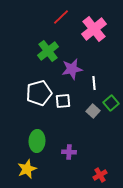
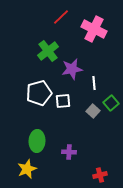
pink cross: rotated 25 degrees counterclockwise
red cross: rotated 16 degrees clockwise
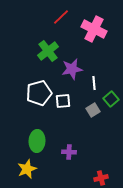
green square: moved 4 px up
gray square: moved 1 px up; rotated 16 degrees clockwise
red cross: moved 1 px right, 3 px down
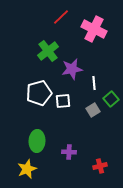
red cross: moved 1 px left, 12 px up
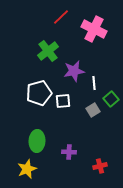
purple star: moved 2 px right, 2 px down
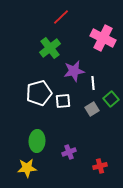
pink cross: moved 9 px right, 9 px down
green cross: moved 2 px right, 3 px up
white line: moved 1 px left
gray square: moved 1 px left, 1 px up
purple cross: rotated 24 degrees counterclockwise
yellow star: moved 1 px up; rotated 18 degrees clockwise
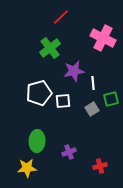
green square: rotated 28 degrees clockwise
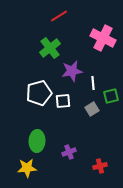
red line: moved 2 px left, 1 px up; rotated 12 degrees clockwise
purple star: moved 2 px left
green square: moved 3 px up
